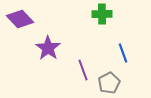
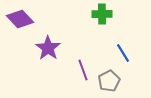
blue line: rotated 12 degrees counterclockwise
gray pentagon: moved 2 px up
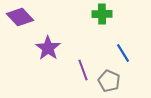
purple diamond: moved 2 px up
gray pentagon: rotated 20 degrees counterclockwise
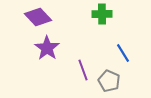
purple diamond: moved 18 px right
purple star: moved 1 px left
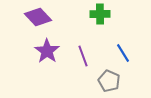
green cross: moved 2 px left
purple star: moved 3 px down
purple line: moved 14 px up
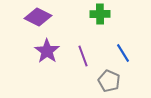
purple diamond: rotated 20 degrees counterclockwise
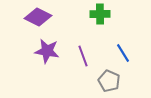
purple star: rotated 25 degrees counterclockwise
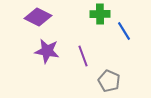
blue line: moved 1 px right, 22 px up
